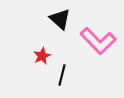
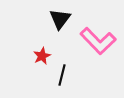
black triangle: rotated 25 degrees clockwise
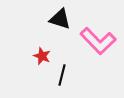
black triangle: rotated 50 degrees counterclockwise
red star: rotated 24 degrees counterclockwise
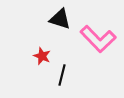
pink L-shape: moved 2 px up
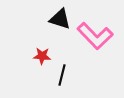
pink L-shape: moved 3 px left, 3 px up
red star: rotated 18 degrees counterclockwise
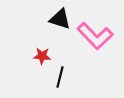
black line: moved 2 px left, 2 px down
